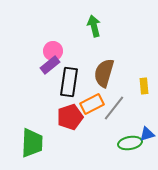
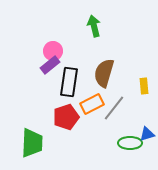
red pentagon: moved 4 px left
green ellipse: rotated 10 degrees clockwise
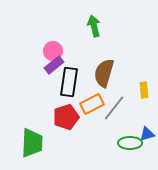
purple rectangle: moved 4 px right
yellow rectangle: moved 4 px down
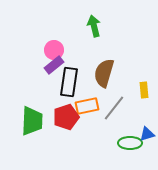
pink circle: moved 1 px right, 1 px up
orange rectangle: moved 5 px left, 2 px down; rotated 15 degrees clockwise
green trapezoid: moved 22 px up
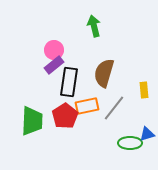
red pentagon: moved 1 px left, 1 px up; rotated 15 degrees counterclockwise
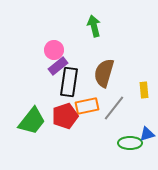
purple rectangle: moved 4 px right, 1 px down
red pentagon: rotated 15 degrees clockwise
green trapezoid: rotated 36 degrees clockwise
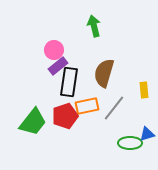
green trapezoid: moved 1 px right, 1 px down
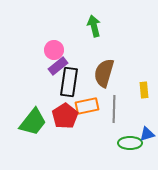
gray line: moved 1 px down; rotated 36 degrees counterclockwise
red pentagon: rotated 15 degrees counterclockwise
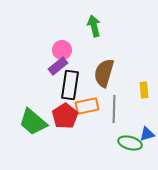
pink circle: moved 8 px right
black rectangle: moved 1 px right, 3 px down
green trapezoid: rotated 92 degrees clockwise
green ellipse: rotated 15 degrees clockwise
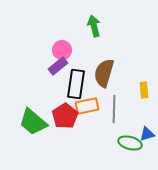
black rectangle: moved 6 px right, 1 px up
